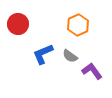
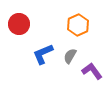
red circle: moved 1 px right
gray semicircle: rotated 84 degrees clockwise
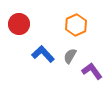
orange hexagon: moved 2 px left
blue L-shape: rotated 70 degrees clockwise
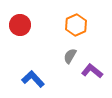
red circle: moved 1 px right, 1 px down
blue L-shape: moved 10 px left, 25 px down
purple L-shape: rotated 15 degrees counterclockwise
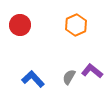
gray semicircle: moved 1 px left, 21 px down
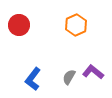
red circle: moved 1 px left
purple L-shape: moved 1 px right, 1 px down
blue L-shape: rotated 100 degrees counterclockwise
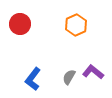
red circle: moved 1 px right, 1 px up
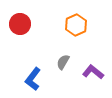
gray semicircle: moved 6 px left, 15 px up
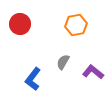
orange hexagon: rotated 15 degrees clockwise
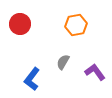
purple L-shape: moved 2 px right; rotated 15 degrees clockwise
blue L-shape: moved 1 px left
